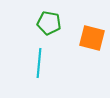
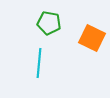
orange square: rotated 12 degrees clockwise
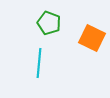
green pentagon: rotated 10 degrees clockwise
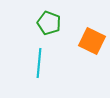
orange square: moved 3 px down
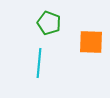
orange square: moved 1 px left, 1 px down; rotated 24 degrees counterclockwise
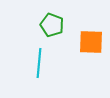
green pentagon: moved 3 px right, 2 px down
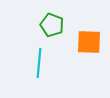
orange square: moved 2 px left
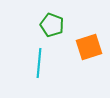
orange square: moved 5 px down; rotated 20 degrees counterclockwise
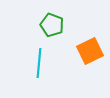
orange square: moved 1 px right, 4 px down; rotated 8 degrees counterclockwise
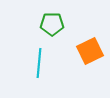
green pentagon: moved 1 px up; rotated 20 degrees counterclockwise
